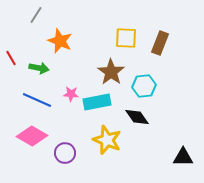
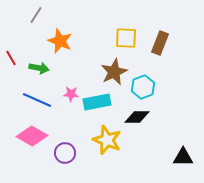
brown star: moved 3 px right; rotated 12 degrees clockwise
cyan hexagon: moved 1 px left, 1 px down; rotated 15 degrees counterclockwise
black diamond: rotated 55 degrees counterclockwise
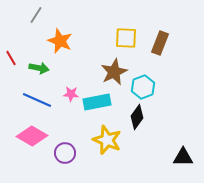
black diamond: rotated 55 degrees counterclockwise
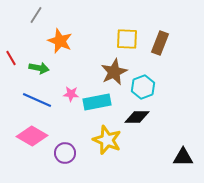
yellow square: moved 1 px right, 1 px down
black diamond: rotated 55 degrees clockwise
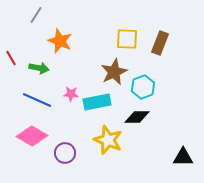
yellow star: moved 1 px right
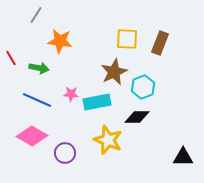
orange star: rotated 15 degrees counterclockwise
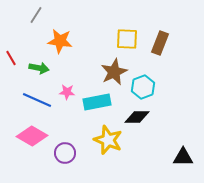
pink star: moved 4 px left, 2 px up
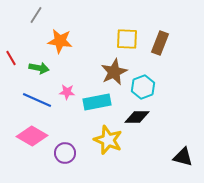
black triangle: rotated 15 degrees clockwise
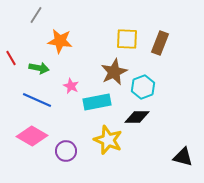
pink star: moved 4 px right, 6 px up; rotated 21 degrees clockwise
purple circle: moved 1 px right, 2 px up
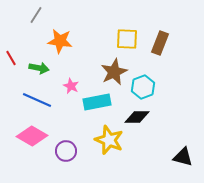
yellow star: moved 1 px right
